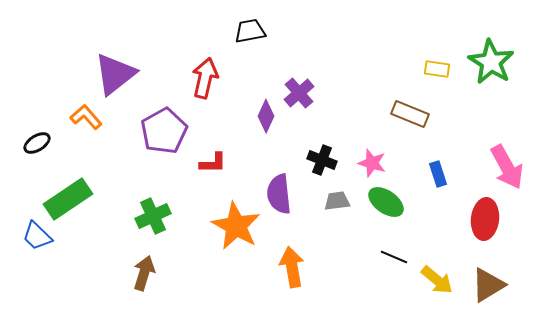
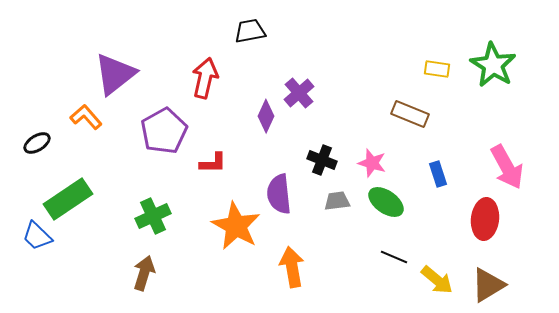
green star: moved 2 px right, 3 px down
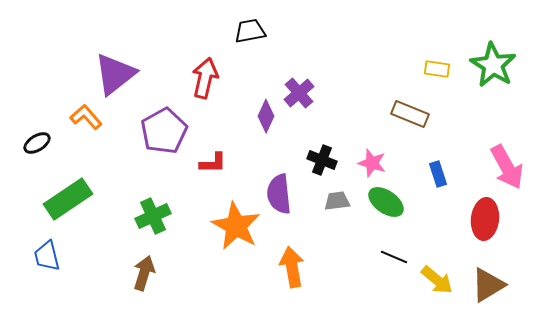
blue trapezoid: moved 10 px right, 20 px down; rotated 32 degrees clockwise
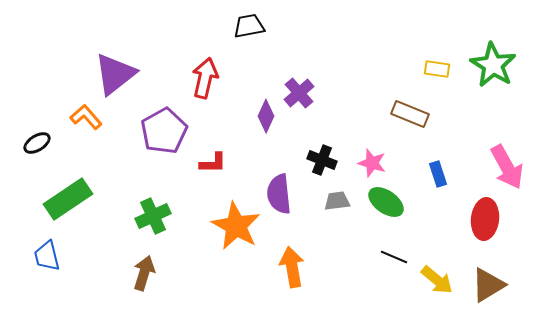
black trapezoid: moved 1 px left, 5 px up
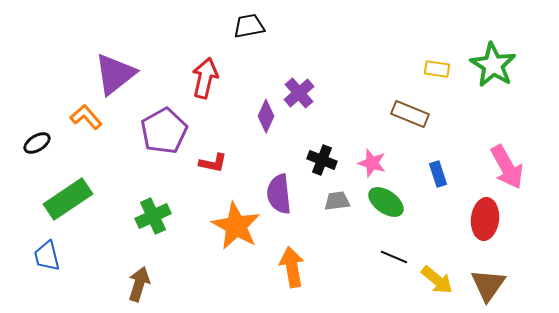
red L-shape: rotated 12 degrees clockwise
brown arrow: moved 5 px left, 11 px down
brown triangle: rotated 24 degrees counterclockwise
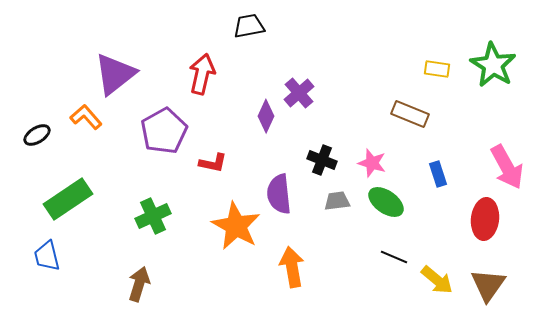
red arrow: moved 3 px left, 4 px up
black ellipse: moved 8 px up
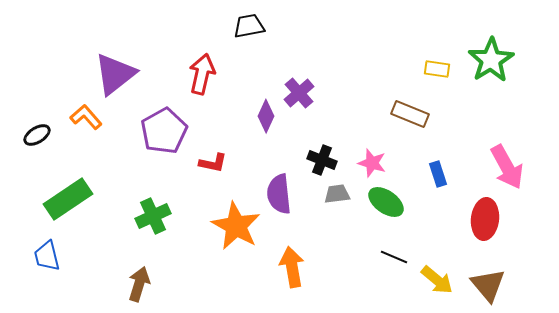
green star: moved 2 px left, 5 px up; rotated 9 degrees clockwise
gray trapezoid: moved 7 px up
brown triangle: rotated 15 degrees counterclockwise
